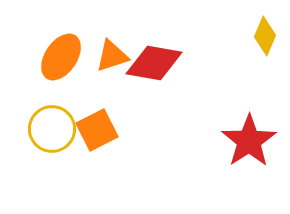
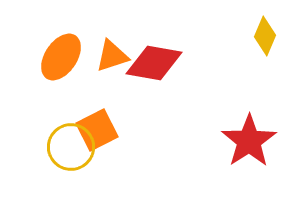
yellow circle: moved 19 px right, 18 px down
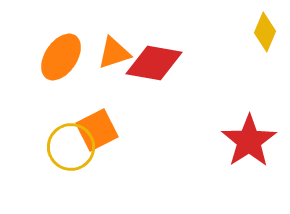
yellow diamond: moved 4 px up
orange triangle: moved 2 px right, 3 px up
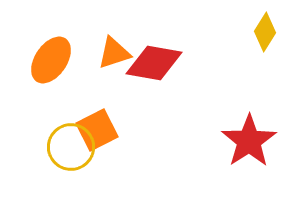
yellow diamond: rotated 9 degrees clockwise
orange ellipse: moved 10 px left, 3 px down
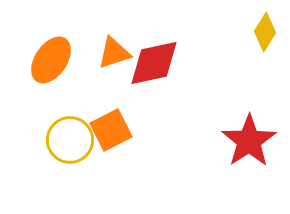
red diamond: rotated 22 degrees counterclockwise
orange square: moved 14 px right
yellow circle: moved 1 px left, 7 px up
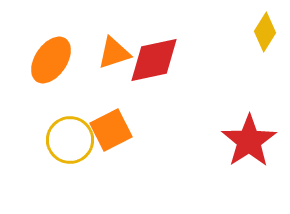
red diamond: moved 3 px up
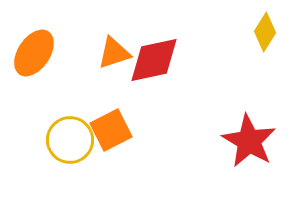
orange ellipse: moved 17 px left, 7 px up
red star: rotated 8 degrees counterclockwise
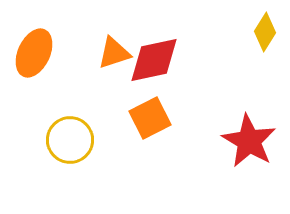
orange ellipse: rotated 9 degrees counterclockwise
orange square: moved 39 px right, 12 px up
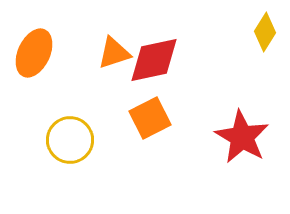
red star: moved 7 px left, 4 px up
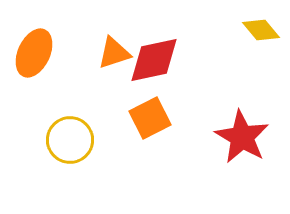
yellow diamond: moved 4 px left, 2 px up; rotated 72 degrees counterclockwise
